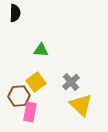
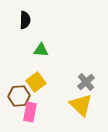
black semicircle: moved 10 px right, 7 px down
gray cross: moved 15 px right
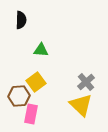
black semicircle: moved 4 px left
pink rectangle: moved 1 px right, 2 px down
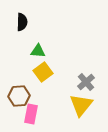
black semicircle: moved 1 px right, 2 px down
green triangle: moved 3 px left, 1 px down
yellow square: moved 7 px right, 10 px up
yellow triangle: rotated 25 degrees clockwise
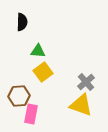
yellow triangle: rotated 50 degrees counterclockwise
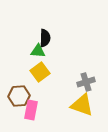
black semicircle: moved 23 px right, 16 px down
yellow square: moved 3 px left
gray cross: rotated 24 degrees clockwise
yellow triangle: moved 1 px right
pink rectangle: moved 4 px up
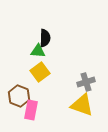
brown hexagon: rotated 25 degrees clockwise
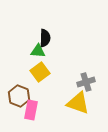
yellow triangle: moved 4 px left, 2 px up
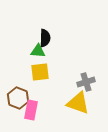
yellow square: rotated 30 degrees clockwise
brown hexagon: moved 1 px left, 2 px down
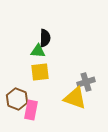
brown hexagon: moved 1 px left, 1 px down
yellow triangle: moved 3 px left, 5 px up
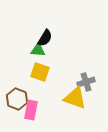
black semicircle: rotated 30 degrees clockwise
green triangle: moved 1 px up
yellow square: rotated 24 degrees clockwise
